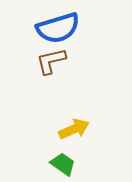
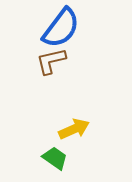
blue semicircle: moved 3 px right; rotated 36 degrees counterclockwise
green trapezoid: moved 8 px left, 6 px up
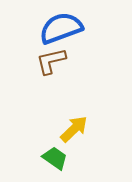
blue semicircle: rotated 147 degrees counterclockwise
yellow arrow: rotated 20 degrees counterclockwise
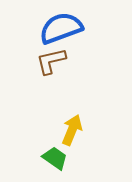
yellow arrow: moved 2 px left, 1 px down; rotated 24 degrees counterclockwise
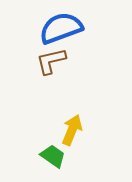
green trapezoid: moved 2 px left, 2 px up
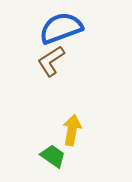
brown L-shape: rotated 20 degrees counterclockwise
yellow arrow: rotated 12 degrees counterclockwise
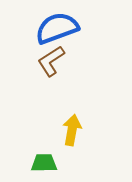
blue semicircle: moved 4 px left
green trapezoid: moved 9 px left, 7 px down; rotated 36 degrees counterclockwise
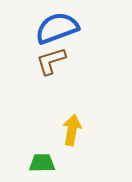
brown L-shape: rotated 16 degrees clockwise
green trapezoid: moved 2 px left
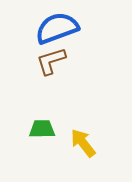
yellow arrow: moved 11 px right, 13 px down; rotated 48 degrees counterclockwise
green trapezoid: moved 34 px up
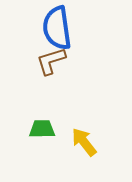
blue semicircle: rotated 78 degrees counterclockwise
yellow arrow: moved 1 px right, 1 px up
